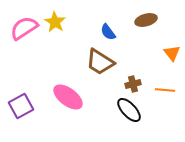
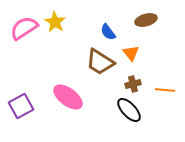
orange triangle: moved 41 px left
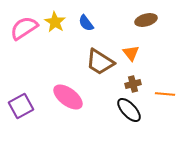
blue semicircle: moved 22 px left, 9 px up
orange line: moved 4 px down
